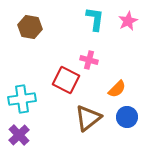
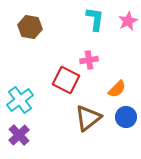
pink cross: rotated 24 degrees counterclockwise
cyan cross: moved 2 px left, 1 px down; rotated 28 degrees counterclockwise
blue circle: moved 1 px left
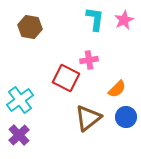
pink star: moved 4 px left, 1 px up
red square: moved 2 px up
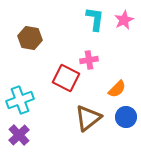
brown hexagon: moved 11 px down
cyan cross: rotated 16 degrees clockwise
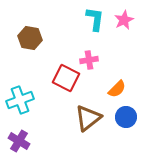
purple cross: moved 6 px down; rotated 15 degrees counterclockwise
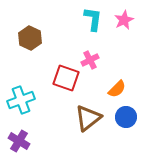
cyan L-shape: moved 2 px left
brown hexagon: rotated 15 degrees clockwise
pink cross: moved 1 px right; rotated 18 degrees counterclockwise
red square: rotated 8 degrees counterclockwise
cyan cross: moved 1 px right
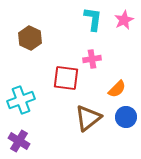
pink cross: moved 2 px right, 1 px up; rotated 18 degrees clockwise
red square: rotated 12 degrees counterclockwise
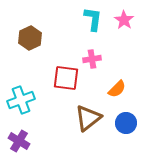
pink star: rotated 12 degrees counterclockwise
brown hexagon: rotated 10 degrees clockwise
blue circle: moved 6 px down
